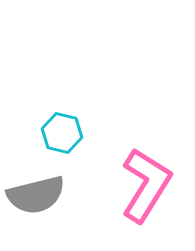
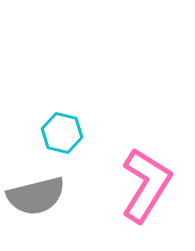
gray semicircle: moved 1 px down
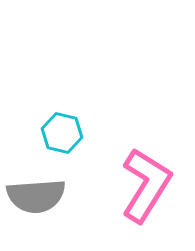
gray semicircle: rotated 10 degrees clockwise
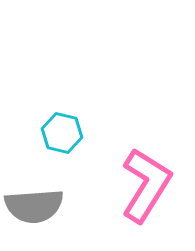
gray semicircle: moved 2 px left, 10 px down
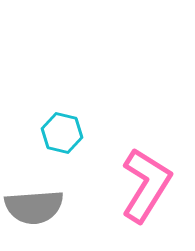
gray semicircle: moved 1 px down
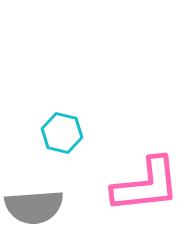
pink L-shape: rotated 52 degrees clockwise
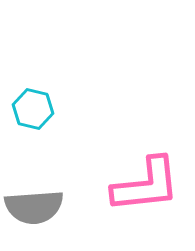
cyan hexagon: moved 29 px left, 24 px up
